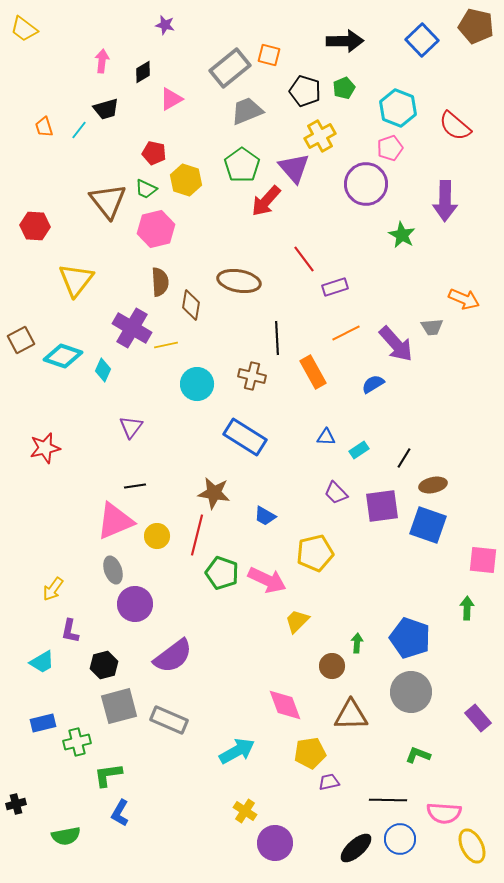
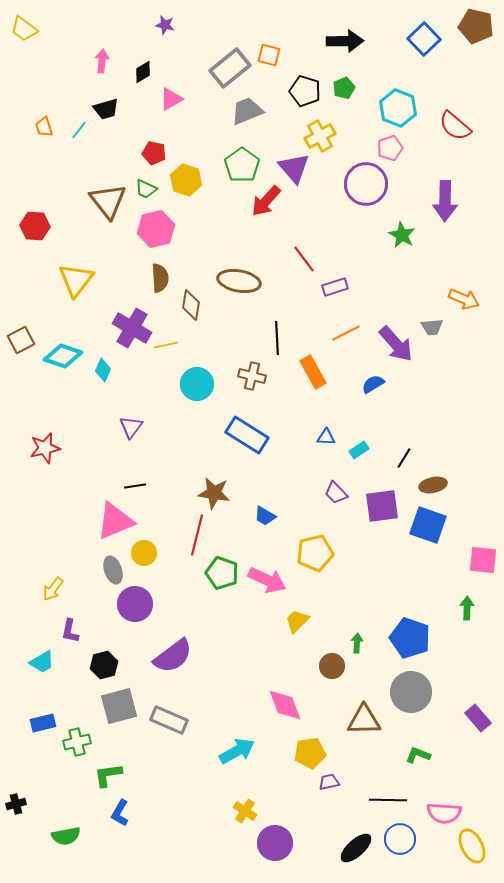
blue square at (422, 40): moved 2 px right, 1 px up
brown semicircle at (160, 282): moved 4 px up
blue rectangle at (245, 437): moved 2 px right, 2 px up
yellow circle at (157, 536): moved 13 px left, 17 px down
brown triangle at (351, 715): moved 13 px right, 5 px down
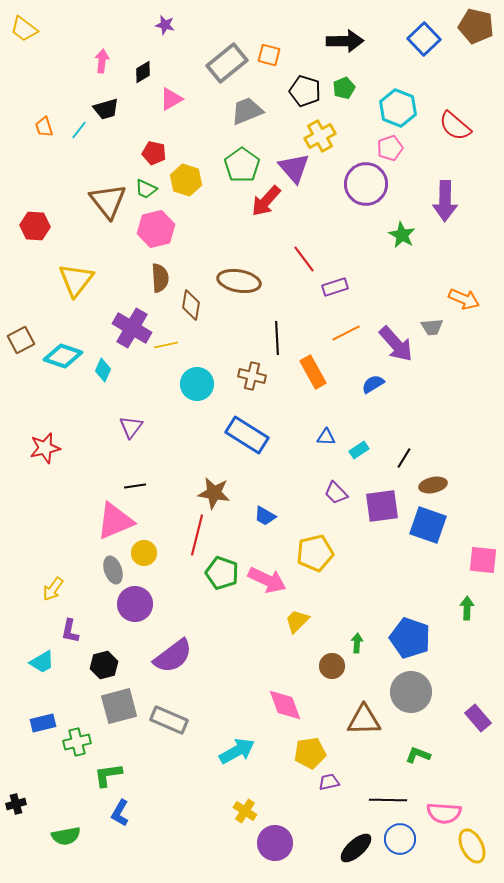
gray rectangle at (230, 68): moved 3 px left, 5 px up
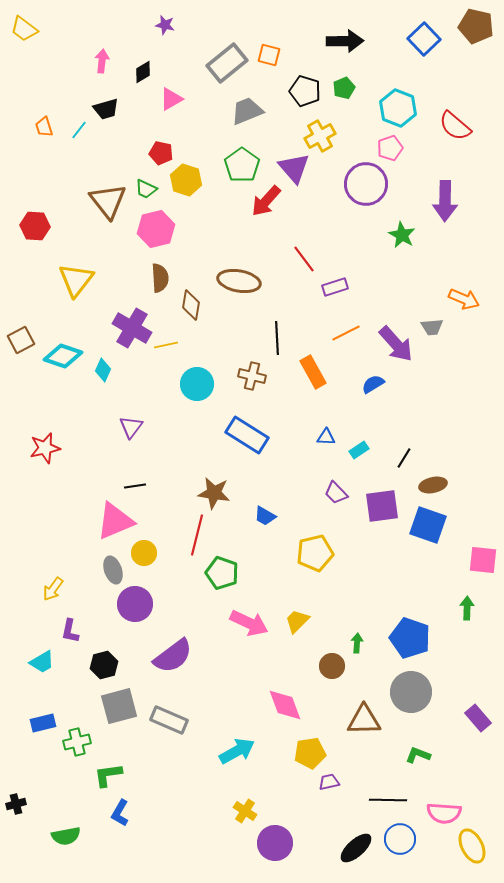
red pentagon at (154, 153): moved 7 px right
pink arrow at (267, 580): moved 18 px left, 43 px down
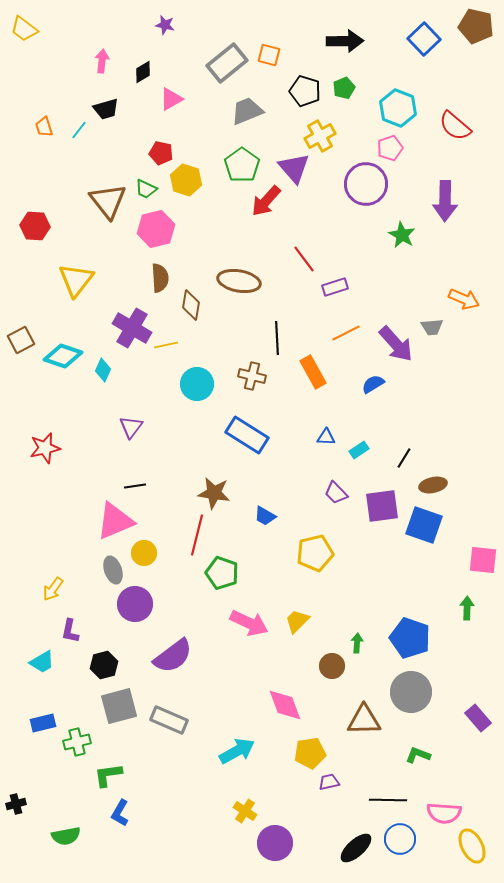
blue square at (428, 525): moved 4 px left
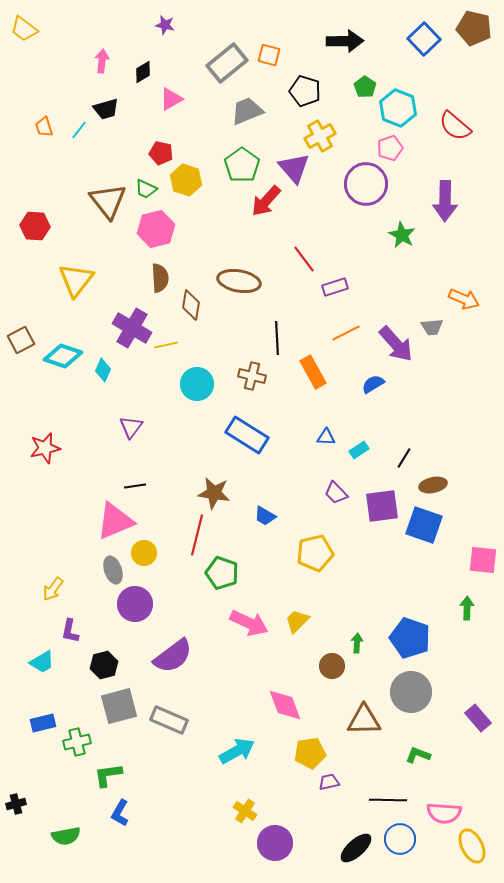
brown pentagon at (476, 26): moved 2 px left, 2 px down
green pentagon at (344, 88): moved 21 px right, 1 px up; rotated 15 degrees counterclockwise
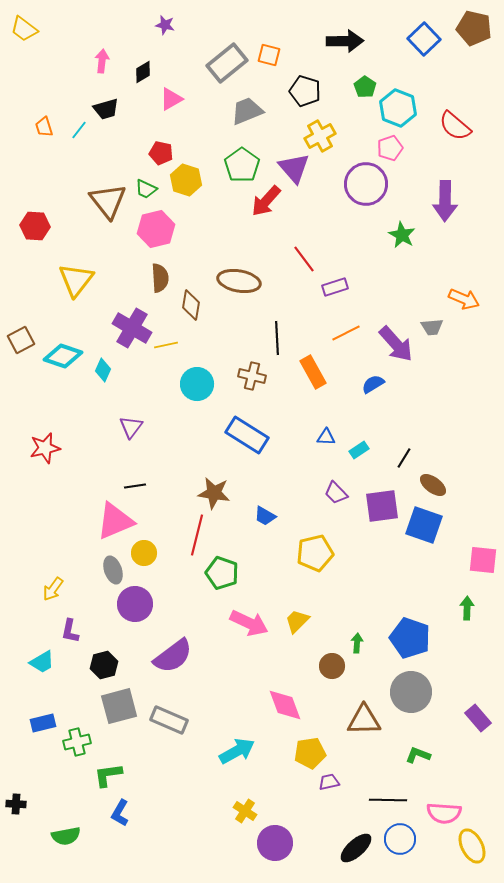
brown ellipse at (433, 485): rotated 48 degrees clockwise
black cross at (16, 804): rotated 18 degrees clockwise
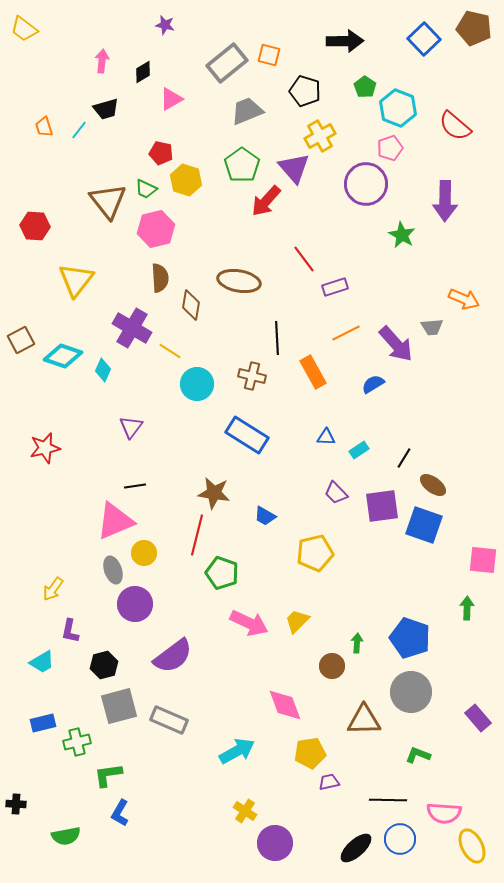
yellow line at (166, 345): moved 4 px right, 6 px down; rotated 45 degrees clockwise
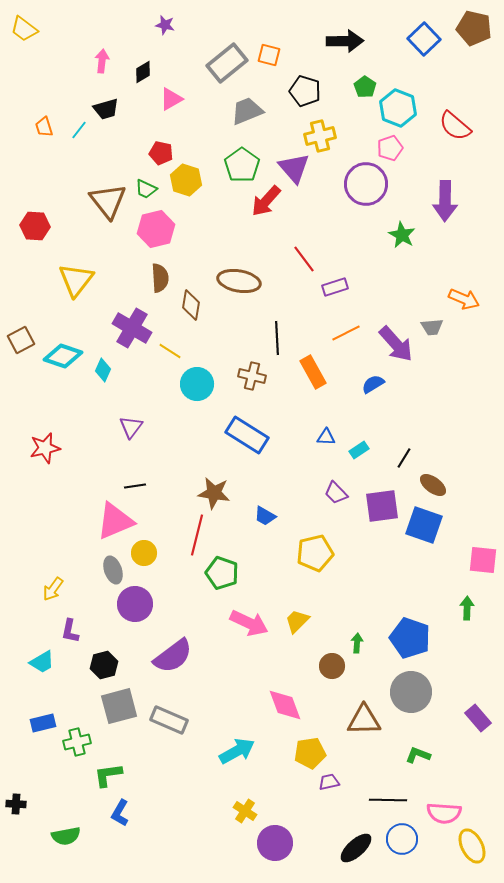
yellow cross at (320, 136): rotated 16 degrees clockwise
blue circle at (400, 839): moved 2 px right
